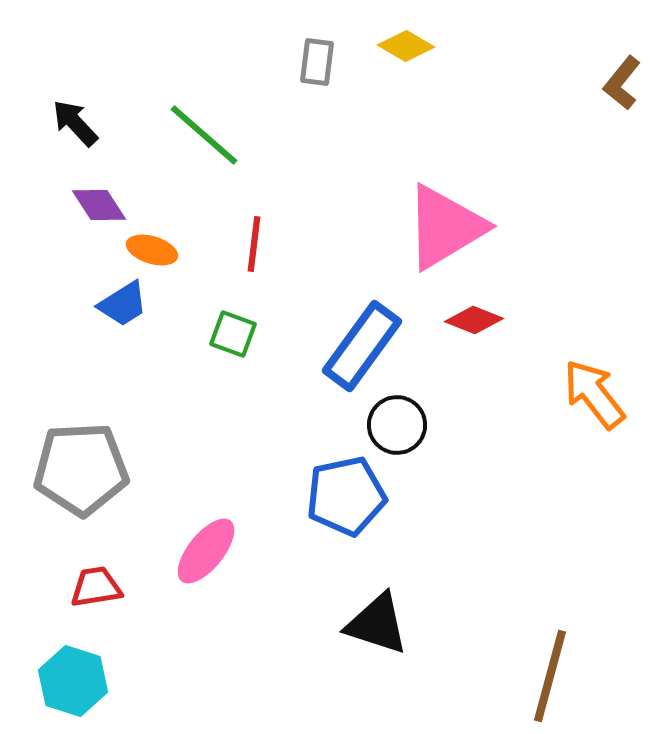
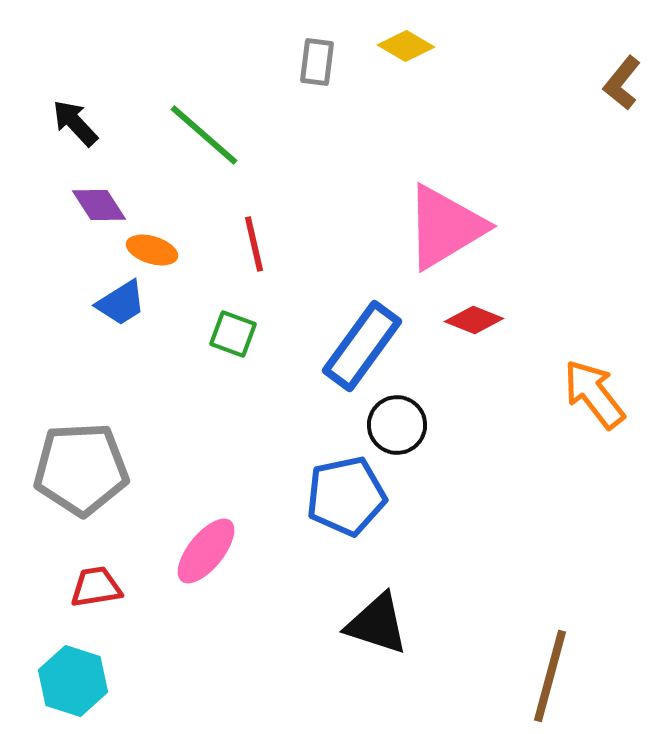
red line: rotated 20 degrees counterclockwise
blue trapezoid: moved 2 px left, 1 px up
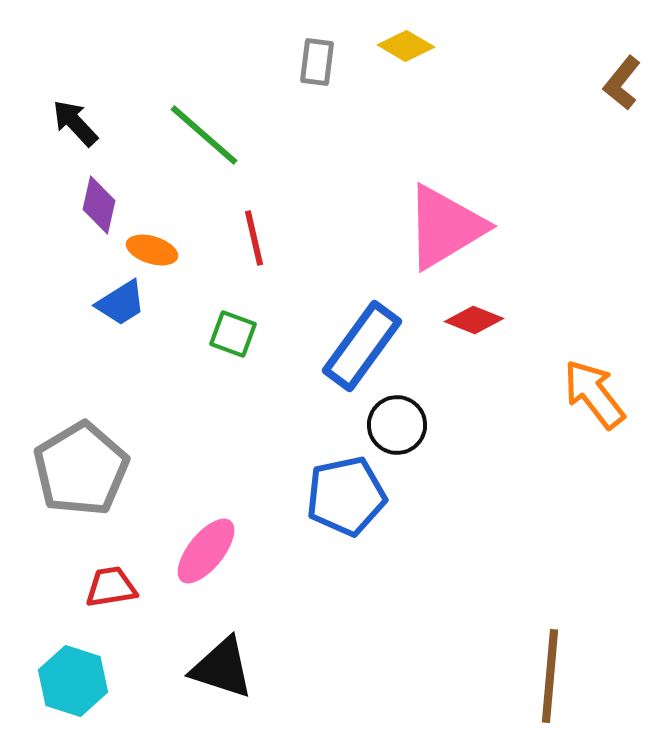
purple diamond: rotated 46 degrees clockwise
red line: moved 6 px up
gray pentagon: rotated 28 degrees counterclockwise
red trapezoid: moved 15 px right
black triangle: moved 155 px left, 44 px down
brown line: rotated 10 degrees counterclockwise
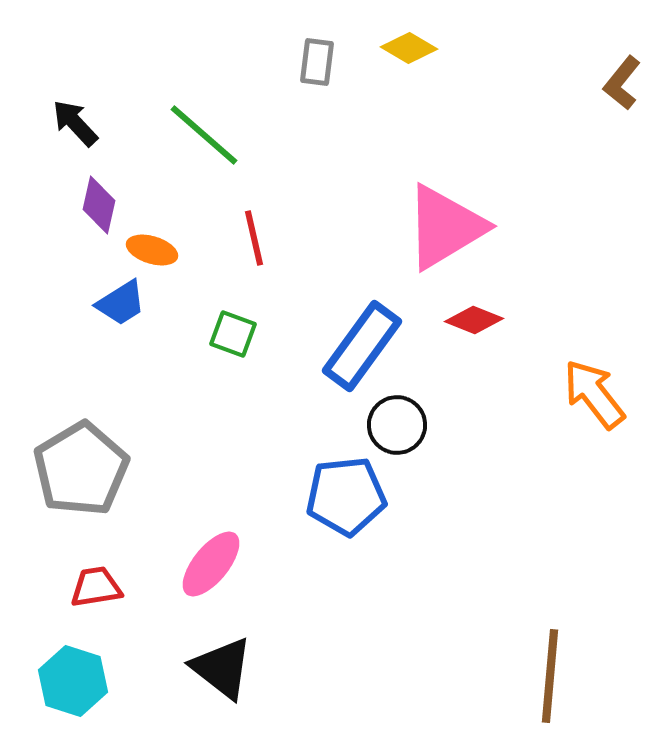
yellow diamond: moved 3 px right, 2 px down
blue pentagon: rotated 6 degrees clockwise
pink ellipse: moved 5 px right, 13 px down
red trapezoid: moved 15 px left
black triangle: rotated 20 degrees clockwise
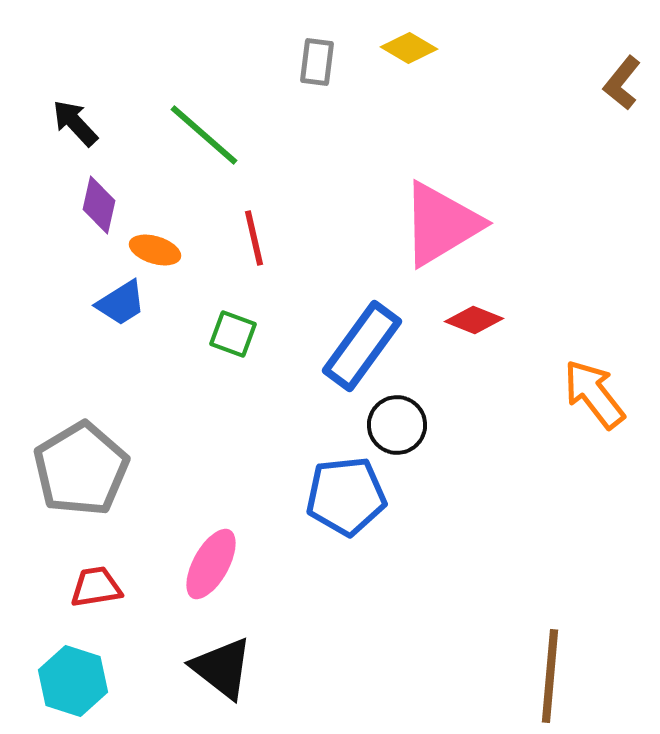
pink triangle: moved 4 px left, 3 px up
orange ellipse: moved 3 px right
pink ellipse: rotated 10 degrees counterclockwise
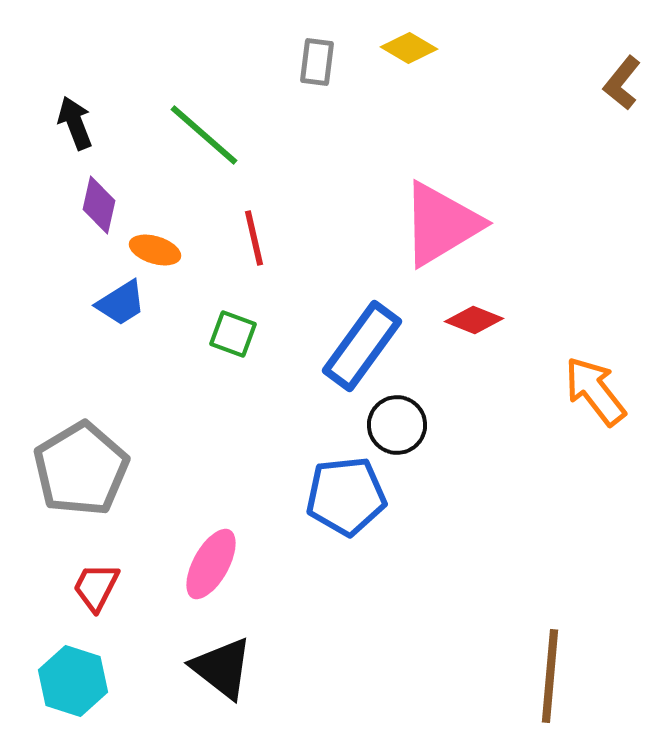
black arrow: rotated 22 degrees clockwise
orange arrow: moved 1 px right, 3 px up
red trapezoid: rotated 54 degrees counterclockwise
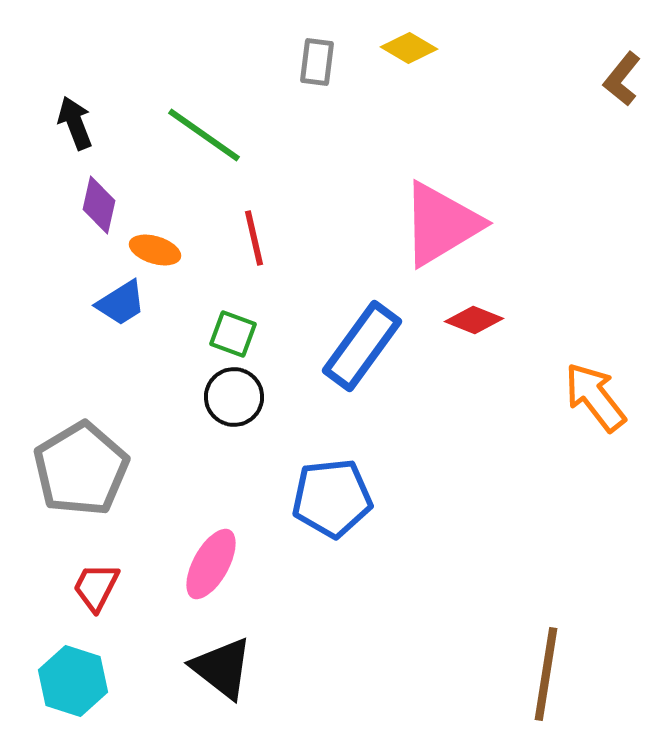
brown L-shape: moved 4 px up
green line: rotated 6 degrees counterclockwise
orange arrow: moved 6 px down
black circle: moved 163 px left, 28 px up
blue pentagon: moved 14 px left, 2 px down
brown line: moved 4 px left, 2 px up; rotated 4 degrees clockwise
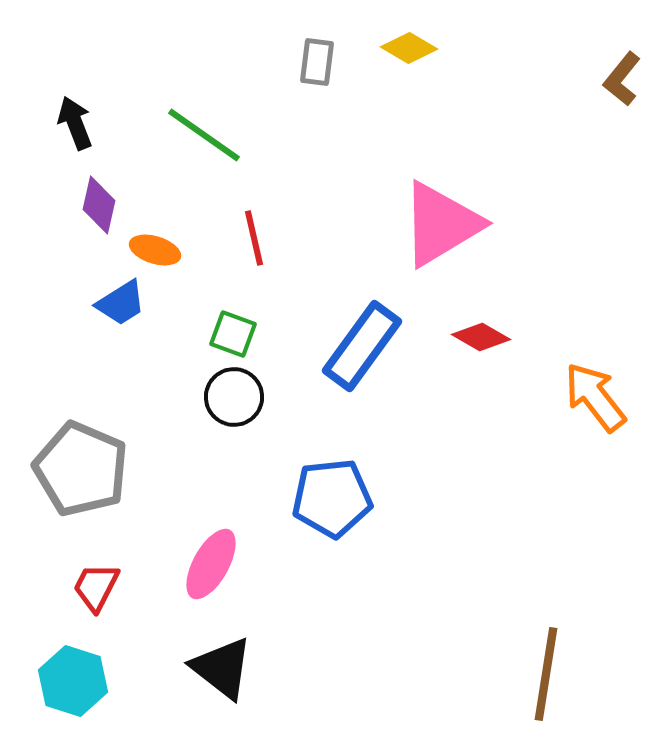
red diamond: moved 7 px right, 17 px down; rotated 8 degrees clockwise
gray pentagon: rotated 18 degrees counterclockwise
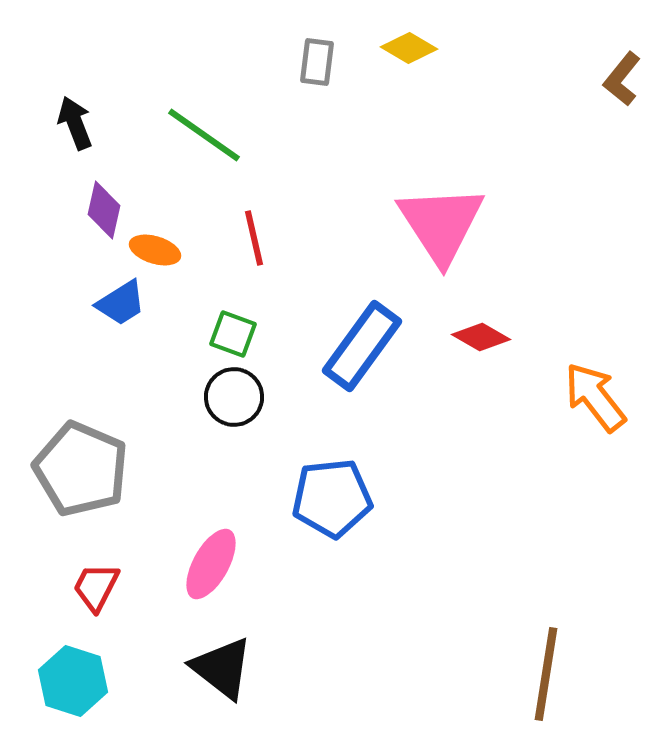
purple diamond: moved 5 px right, 5 px down
pink triangle: rotated 32 degrees counterclockwise
